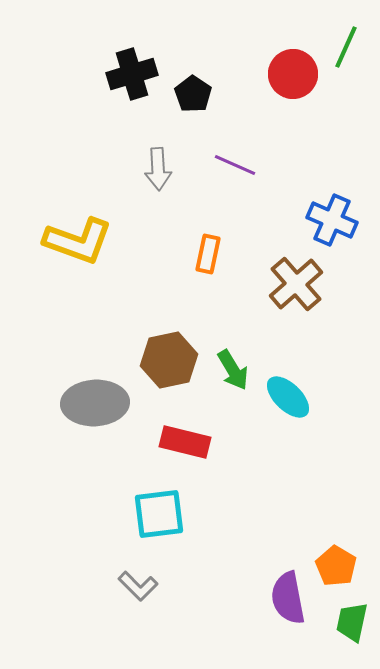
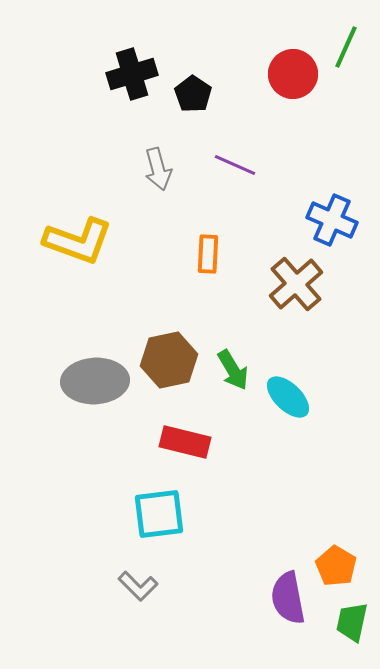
gray arrow: rotated 12 degrees counterclockwise
orange rectangle: rotated 9 degrees counterclockwise
gray ellipse: moved 22 px up
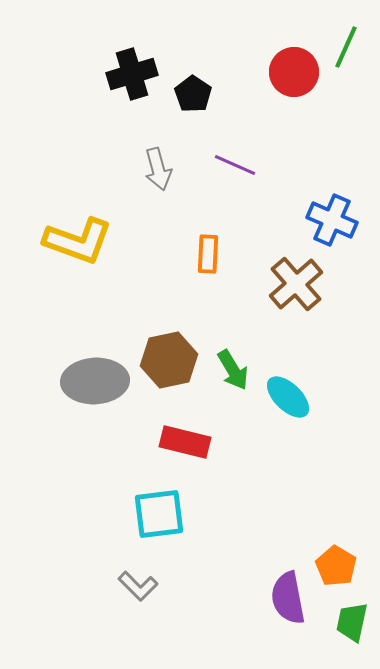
red circle: moved 1 px right, 2 px up
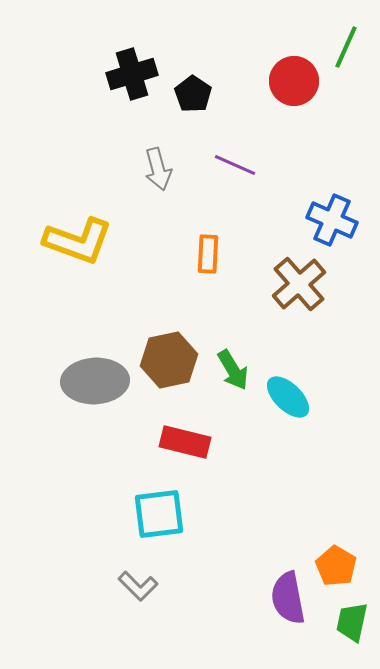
red circle: moved 9 px down
brown cross: moved 3 px right
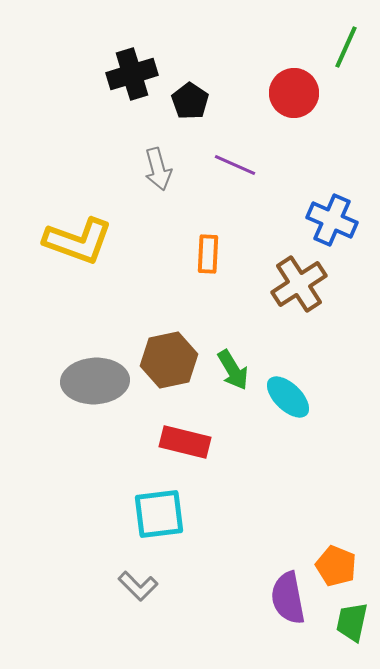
red circle: moved 12 px down
black pentagon: moved 3 px left, 7 px down
brown cross: rotated 8 degrees clockwise
orange pentagon: rotated 9 degrees counterclockwise
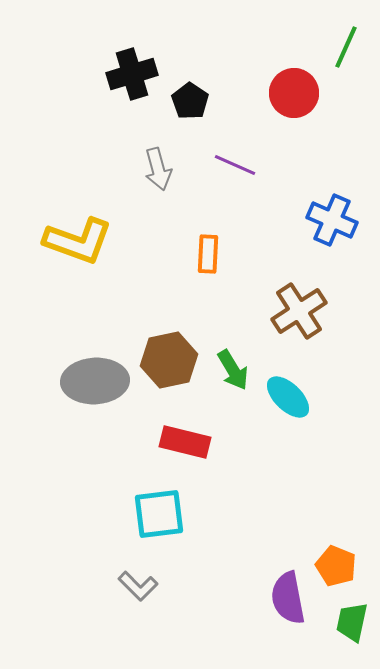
brown cross: moved 27 px down
